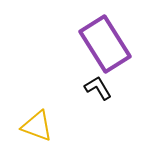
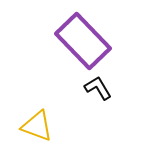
purple rectangle: moved 22 px left, 3 px up; rotated 12 degrees counterclockwise
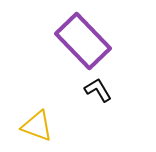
black L-shape: moved 2 px down
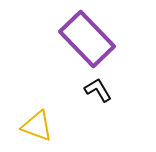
purple rectangle: moved 4 px right, 2 px up
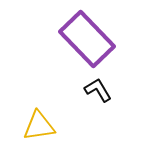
yellow triangle: moved 2 px right; rotated 28 degrees counterclockwise
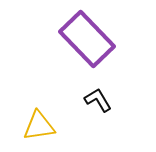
black L-shape: moved 10 px down
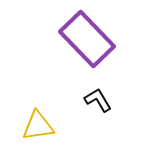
yellow triangle: moved 1 px left
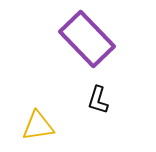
black L-shape: rotated 132 degrees counterclockwise
